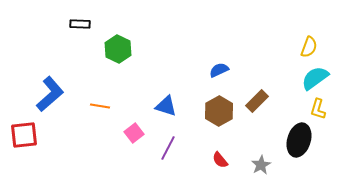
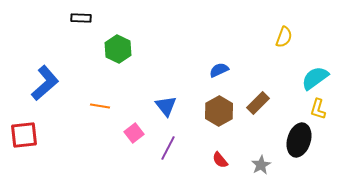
black rectangle: moved 1 px right, 6 px up
yellow semicircle: moved 25 px left, 10 px up
blue L-shape: moved 5 px left, 11 px up
brown rectangle: moved 1 px right, 2 px down
blue triangle: rotated 35 degrees clockwise
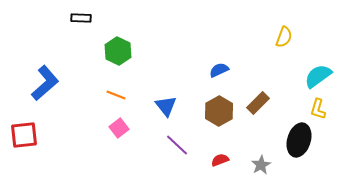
green hexagon: moved 2 px down
cyan semicircle: moved 3 px right, 2 px up
orange line: moved 16 px right, 11 px up; rotated 12 degrees clockwise
pink square: moved 15 px left, 5 px up
purple line: moved 9 px right, 3 px up; rotated 75 degrees counterclockwise
red semicircle: rotated 108 degrees clockwise
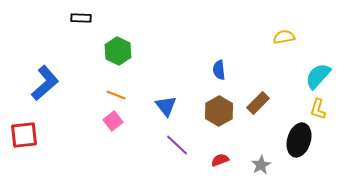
yellow semicircle: rotated 120 degrees counterclockwise
blue semicircle: rotated 72 degrees counterclockwise
cyan semicircle: rotated 12 degrees counterclockwise
pink square: moved 6 px left, 7 px up
